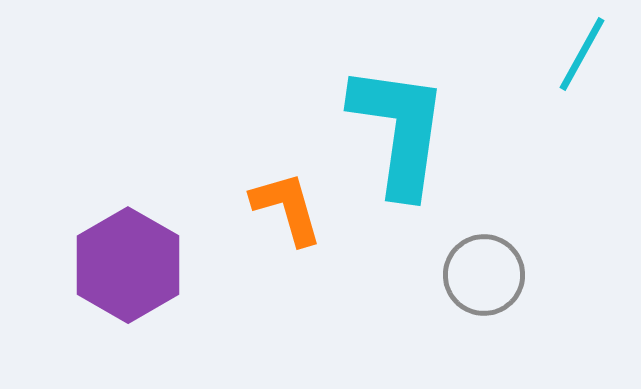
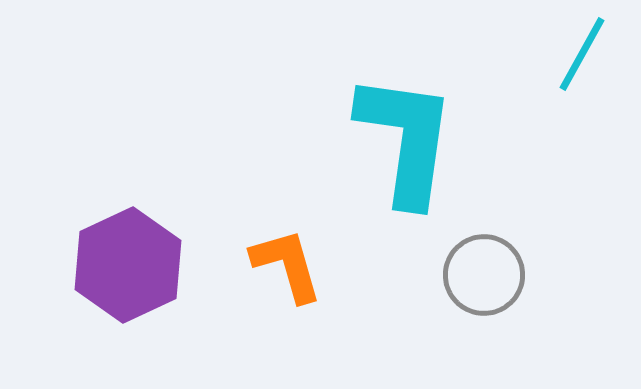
cyan L-shape: moved 7 px right, 9 px down
orange L-shape: moved 57 px down
purple hexagon: rotated 5 degrees clockwise
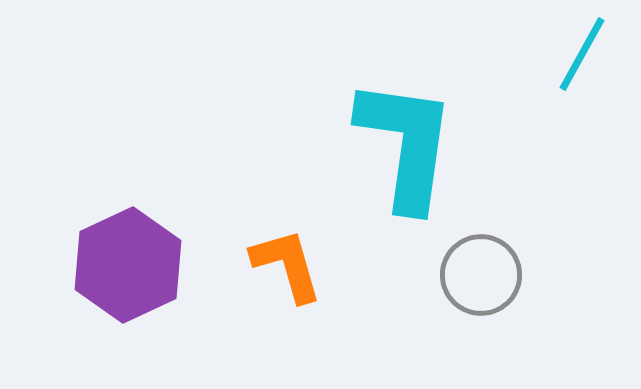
cyan L-shape: moved 5 px down
gray circle: moved 3 px left
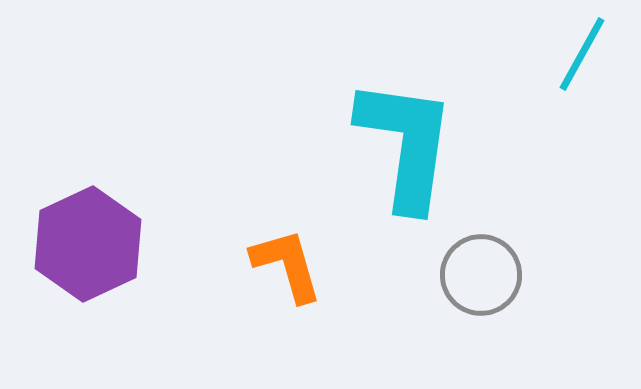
purple hexagon: moved 40 px left, 21 px up
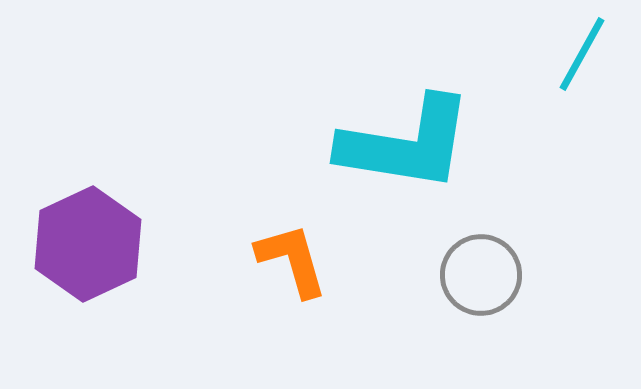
cyan L-shape: rotated 91 degrees clockwise
orange L-shape: moved 5 px right, 5 px up
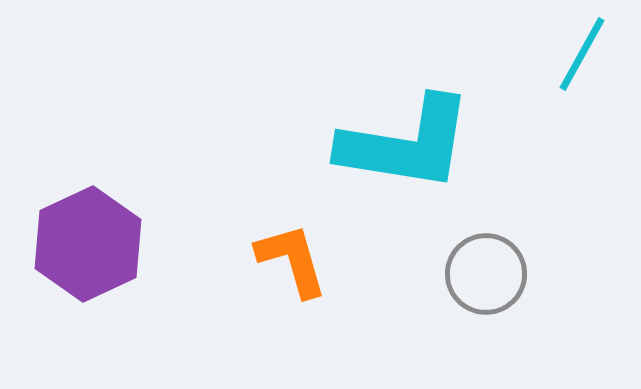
gray circle: moved 5 px right, 1 px up
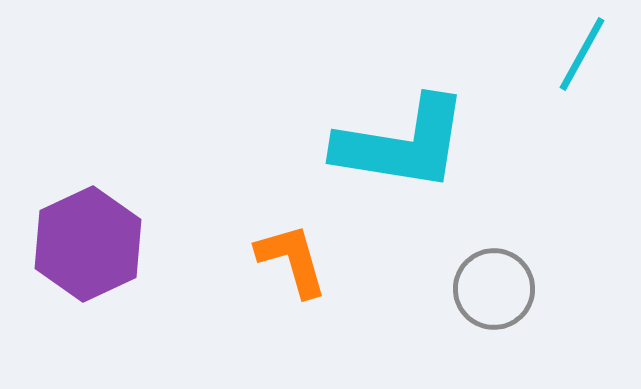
cyan L-shape: moved 4 px left
gray circle: moved 8 px right, 15 px down
